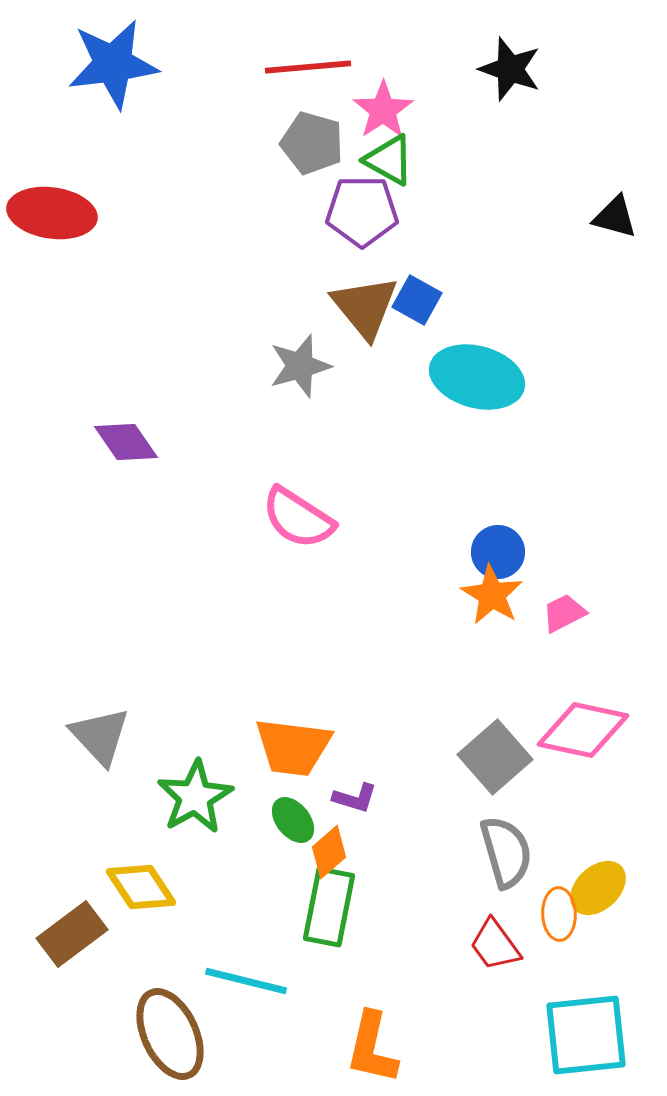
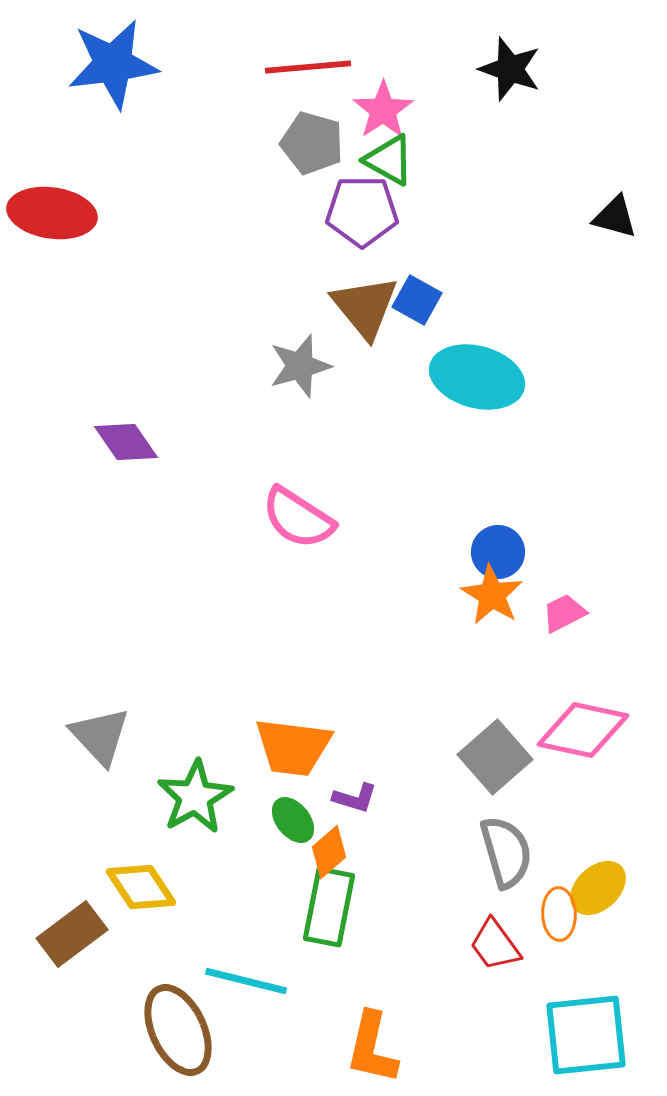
brown ellipse: moved 8 px right, 4 px up
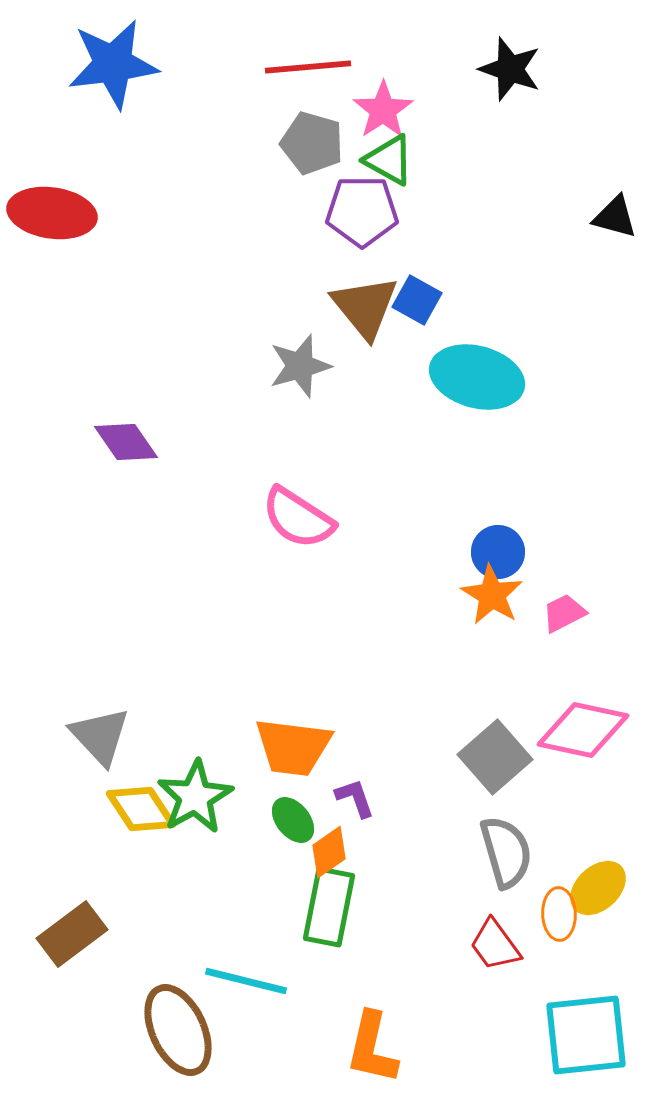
purple L-shape: rotated 126 degrees counterclockwise
orange diamond: rotated 6 degrees clockwise
yellow diamond: moved 78 px up
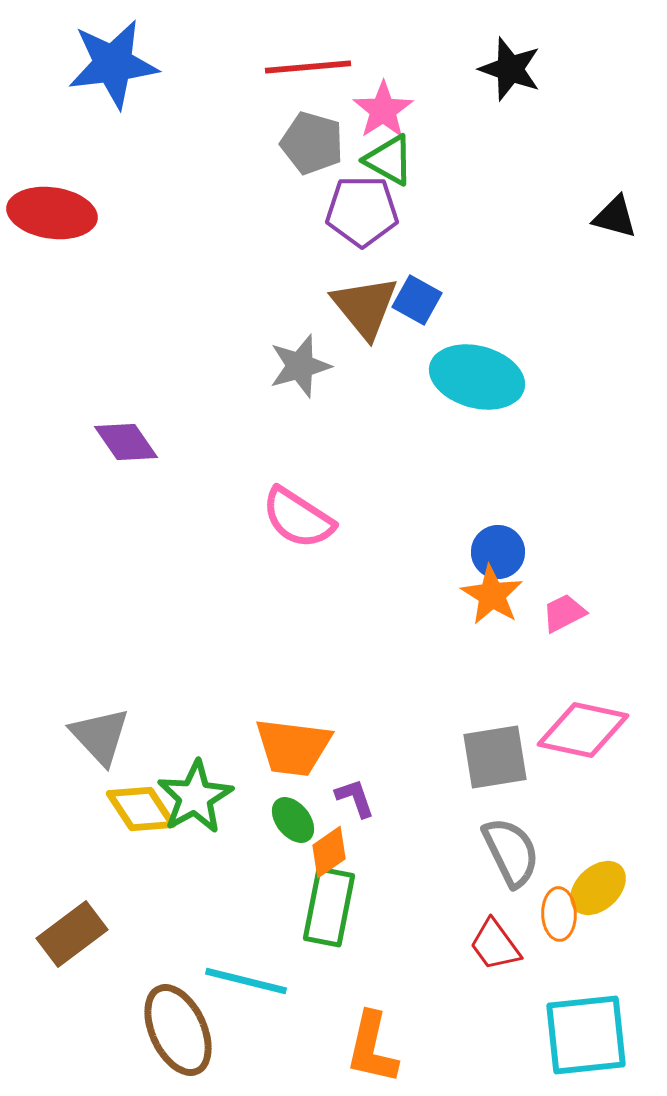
gray square: rotated 32 degrees clockwise
gray semicircle: moved 5 px right; rotated 10 degrees counterclockwise
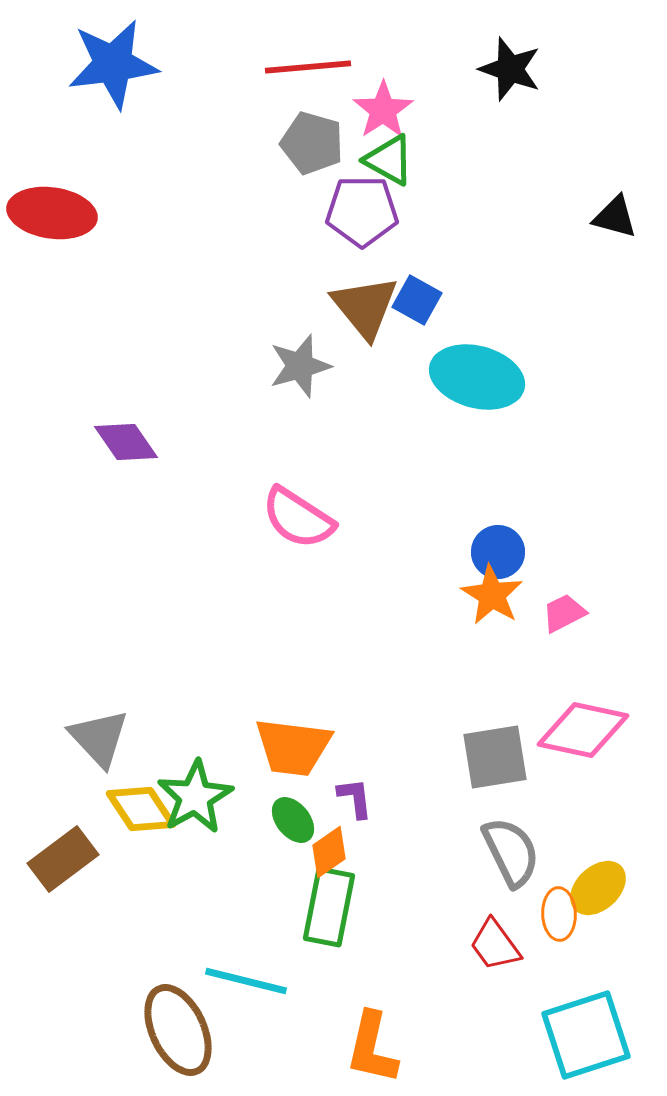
gray triangle: moved 1 px left, 2 px down
purple L-shape: rotated 12 degrees clockwise
brown rectangle: moved 9 px left, 75 px up
cyan square: rotated 12 degrees counterclockwise
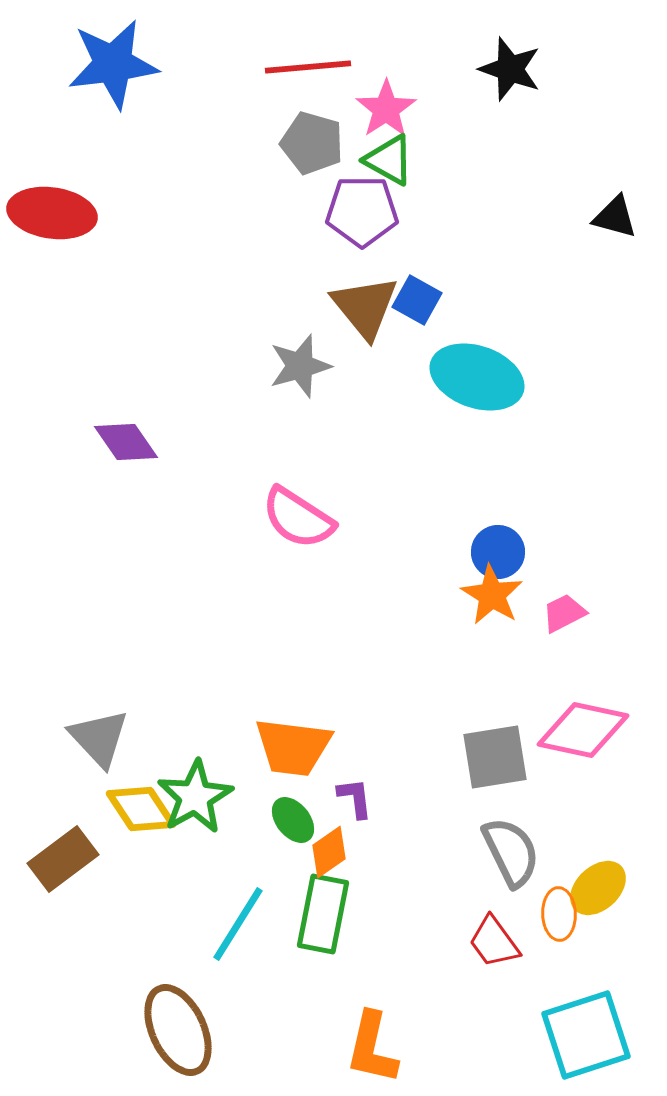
pink star: moved 3 px right, 1 px up
cyan ellipse: rotated 4 degrees clockwise
green rectangle: moved 6 px left, 7 px down
red trapezoid: moved 1 px left, 3 px up
cyan line: moved 8 px left, 57 px up; rotated 72 degrees counterclockwise
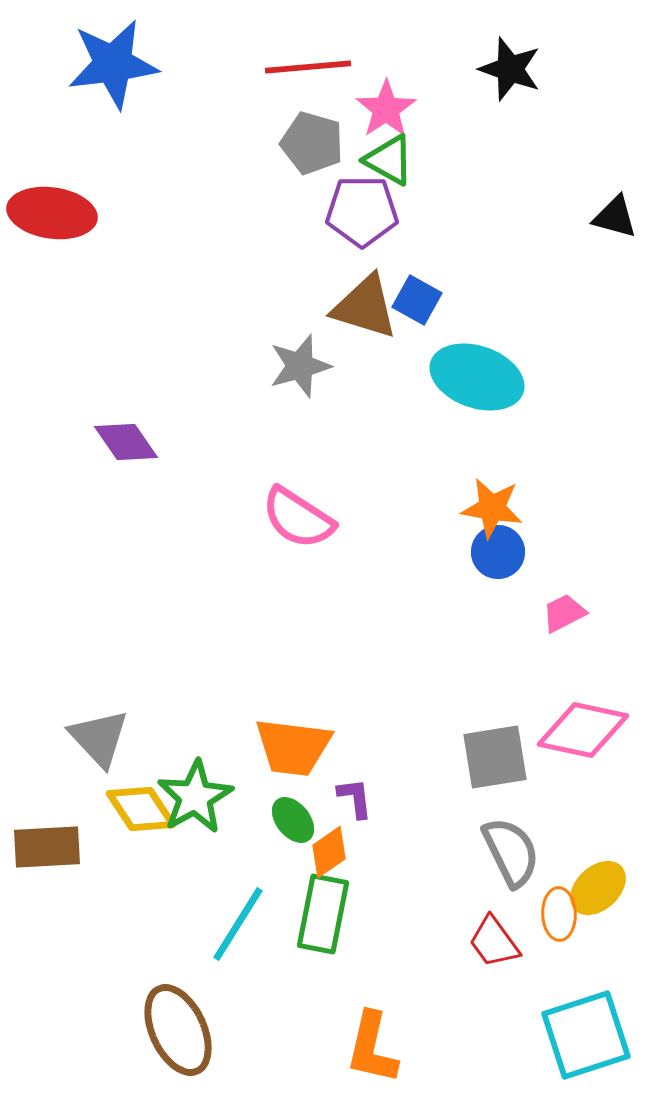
brown triangle: rotated 34 degrees counterclockwise
orange star: moved 87 px up; rotated 22 degrees counterclockwise
brown rectangle: moved 16 px left, 12 px up; rotated 34 degrees clockwise
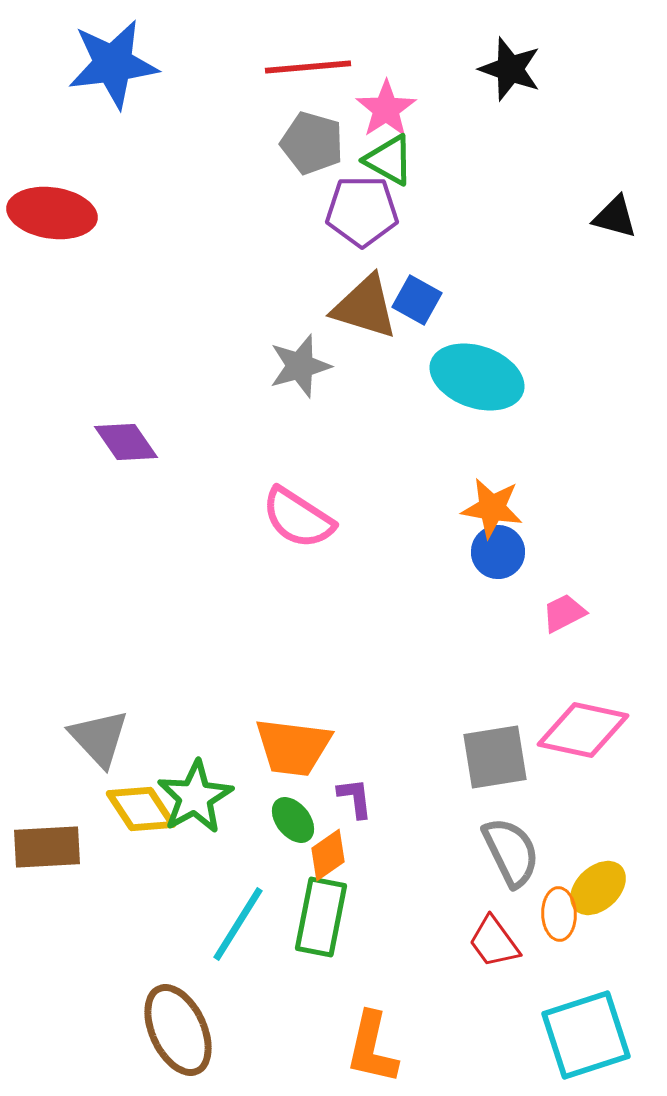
orange diamond: moved 1 px left, 3 px down
green rectangle: moved 2 px left, 3 px down
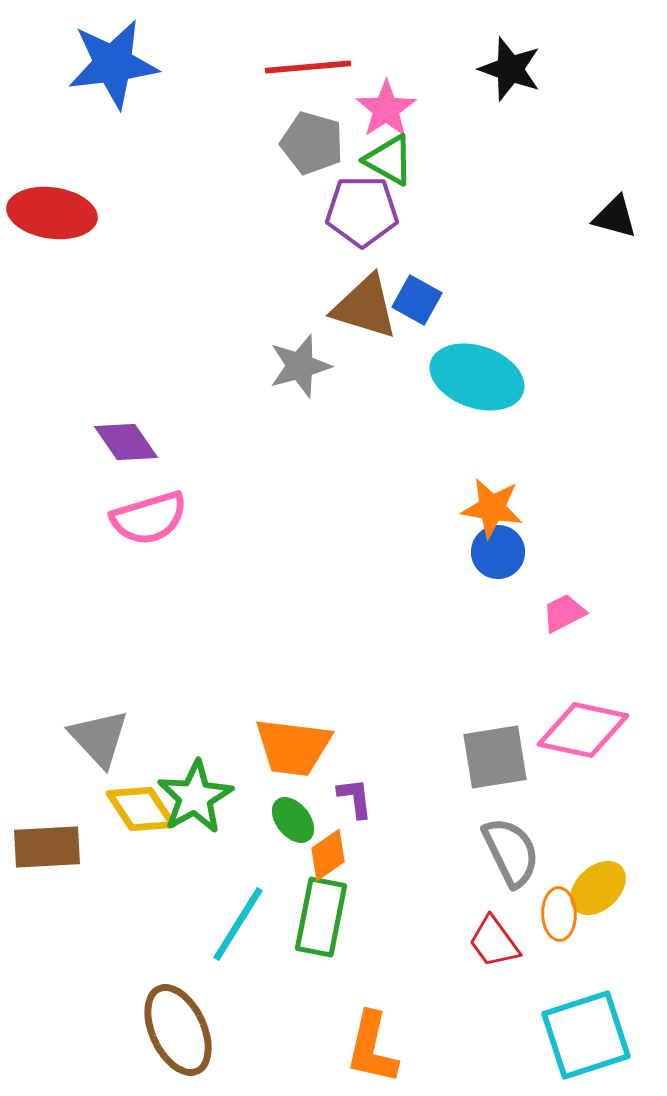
pink semicircle: moved 149 px left; rotated 50 degrees counterclockwise
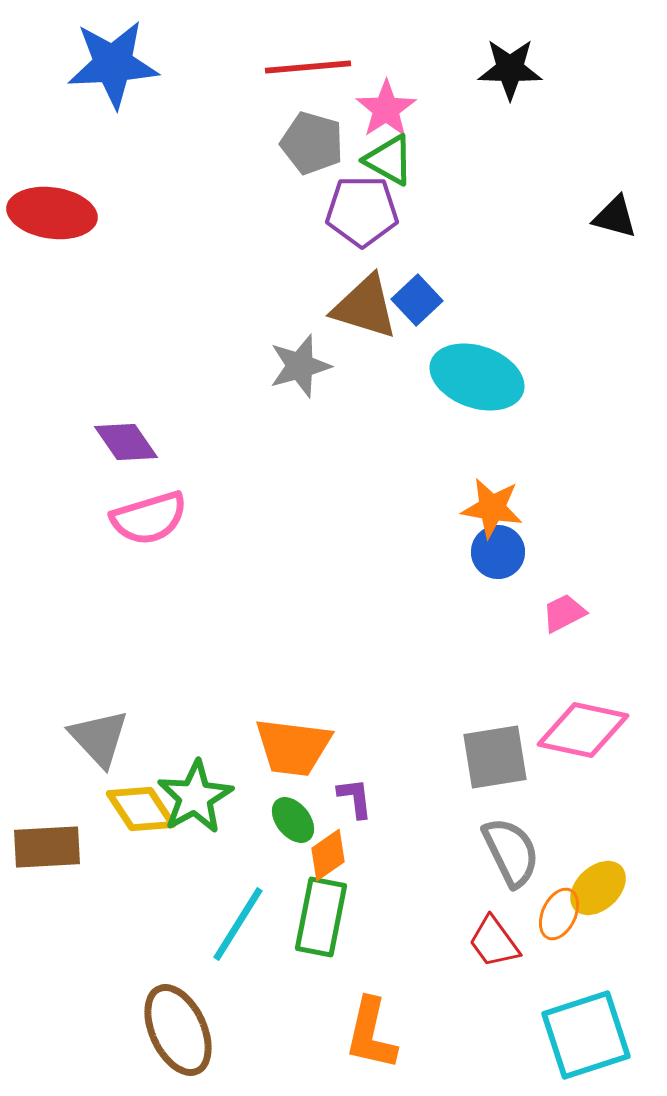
blue star: rotated 4 degrees clockwise
black star: rotated 18 degrees counterclockwise
blue square: rotated 18 degrees clockwise
orange ellipse: rotated 27 degrees clockwise
orange L-shape: moved 1 px left, 14 px up
